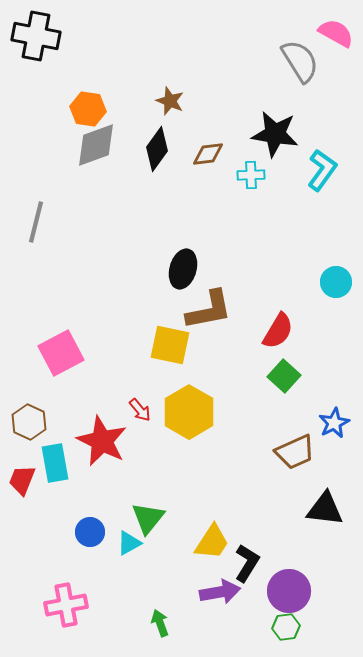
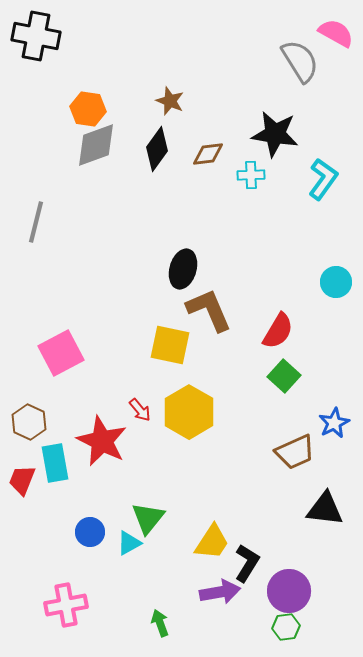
cyan L-shape: moved 1 px right, 9 px down
brown L-shape: rotated 102 degrees counterclockwise
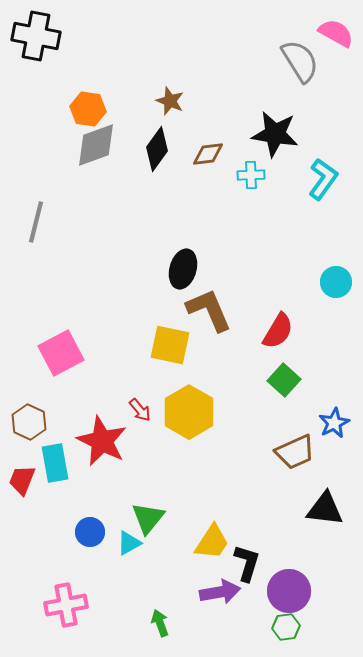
green square: moved 4 px down
black L-shape: rotated 15 degrees counterclockwise
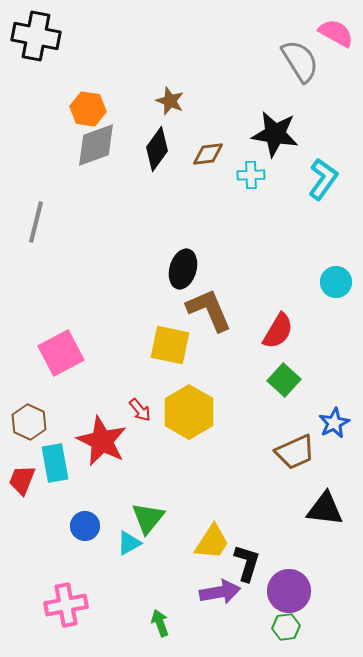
blue circle: moved 5 px left, 6 px up
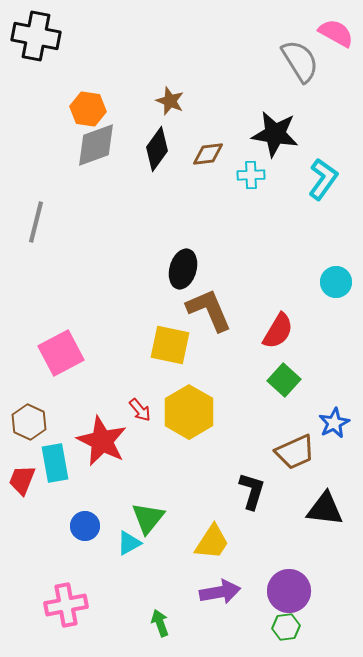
black L-shape: moved 5 px right, 72 px up
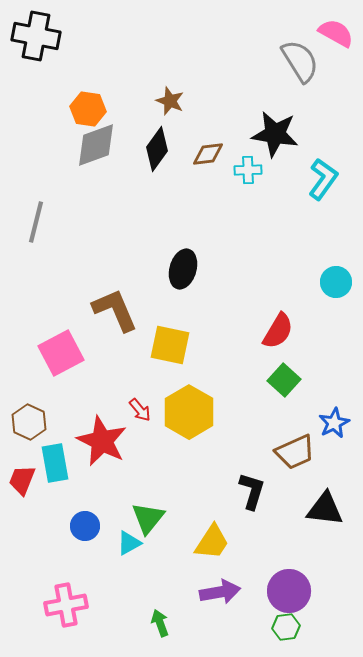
cyan cross: moved 3 px left, 5 px up
brown L-shape: moved 94 px left
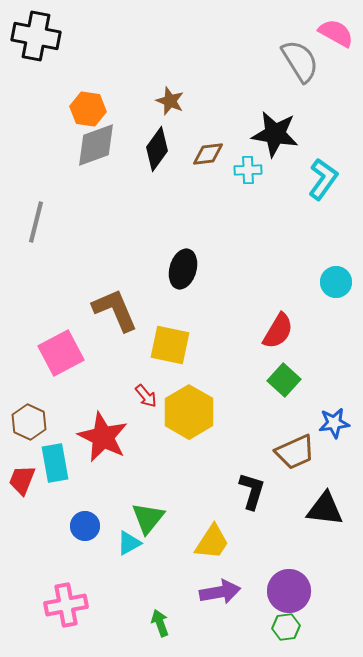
red arrow: moved 6 px right, 14 px up
blue star: rotated 20 degrees clockwise
red star: moved 1 px right, 4 px up
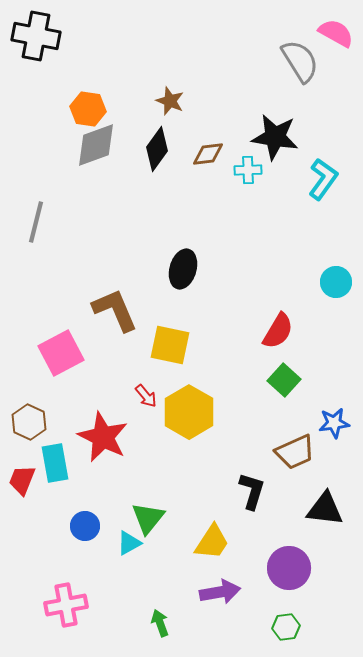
black star: moved 3 px down
purple circle: moved 23 px up
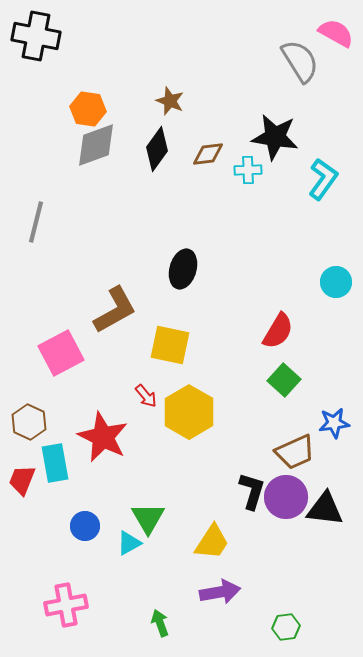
brown L-shape: rotated 84 degrees clockwise
green triangle: rotated 9 degrees counterclockwise
purple circle: moved 3 px left, 71 px up
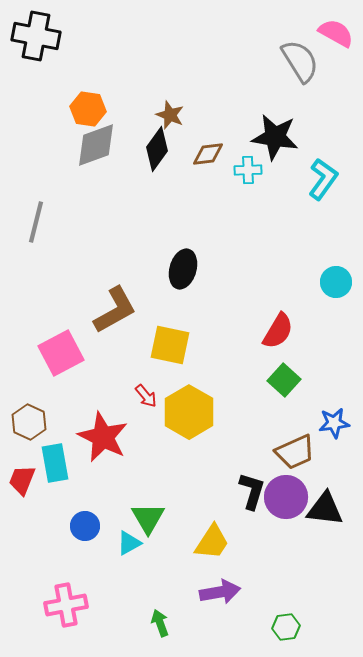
brown star: moved 14 px down
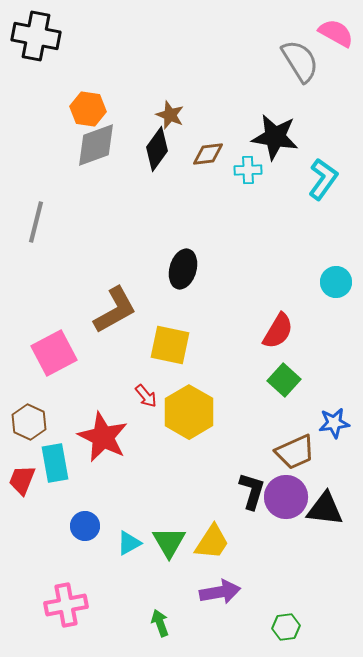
pink square: moved 7 px left
green triangle: moved 21 px right, 24 px down
